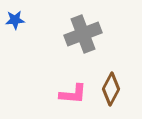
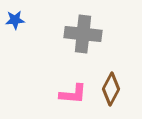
gray cross: rotated 27 degrees clockwise
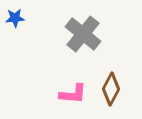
blue star: moved 2 px up
gray cross: rotated 33 degrees clockwise
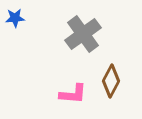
gray cross: rotated 15 degrees clockwise
brown diamond: moved 8 px up
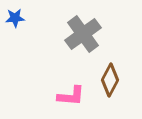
brown diamond: moved 1 px left, 1 px up
pink L-shape: moved 2 px left, 2 px down
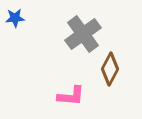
brown diamond: moved 11 px up
